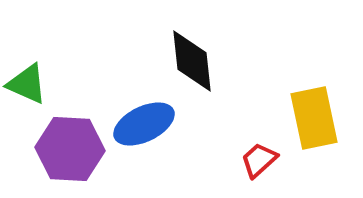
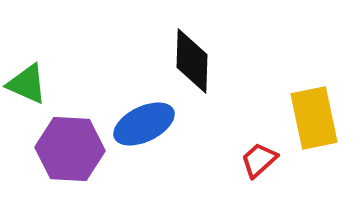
black diamond: rotated 8 degrees clockwise
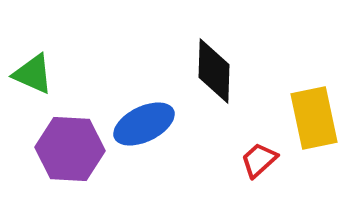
black diamond: moved 22 px right, 10 px down
green triangle: moved 6 px right, 10 px up
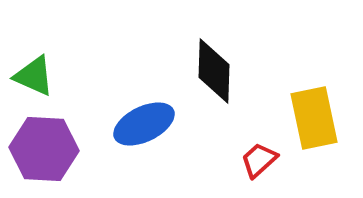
green triangle: moved 1 px right, 2 px down
purple hexagon: moved 26 px left
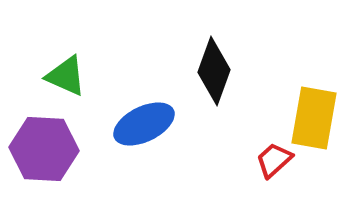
black diamond: rotated 18 degrees clockwise
green triangle: moved 32 px right
yellow rectangle: rotated 22 degrees clockwise
red trapezoid: moved 15 px right
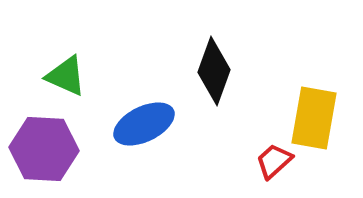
red trapezoid: moved 1 px down
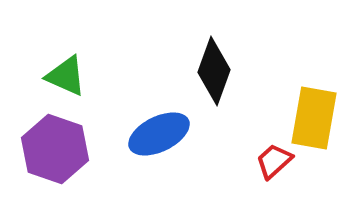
blue ellipse: moved 15 px right, 10 px down
purple hexagon: moved 11 px right; rotated 16 degrees clockwise
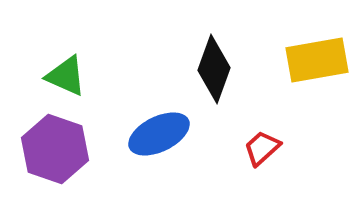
black diamond: moved 2 px up
yellow rectangle: moved 3 px right, 58 px up; rotated 70 degrees clockwise
red trapezoid: moved 12 px left, 13 px up
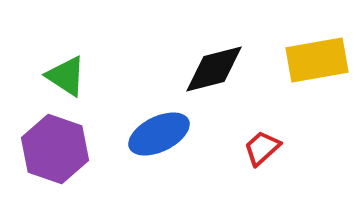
black diamond: rotated 56 degrees clockwise
green triangle: rotated 9 degrees clockwise
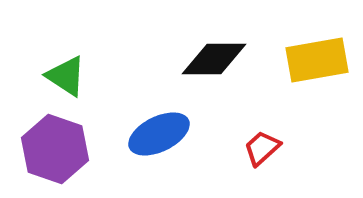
black diamond: moved 10 px up; rotated 14 degrees clockwise
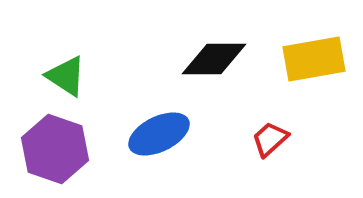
yellow rectangle: moved 3 px left, 1 px up
red trapezoid: moved 8 px right, 9 px up
